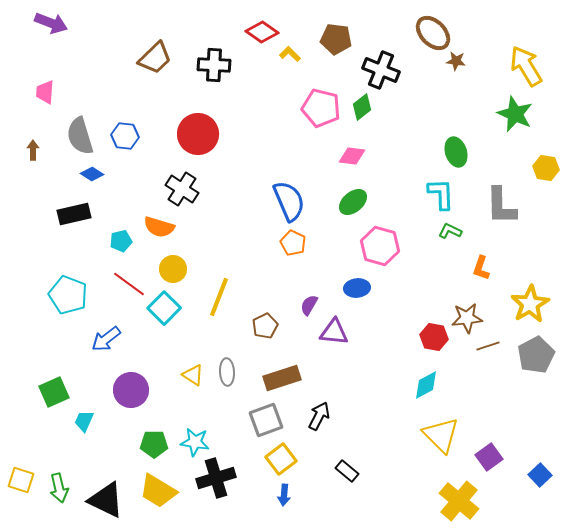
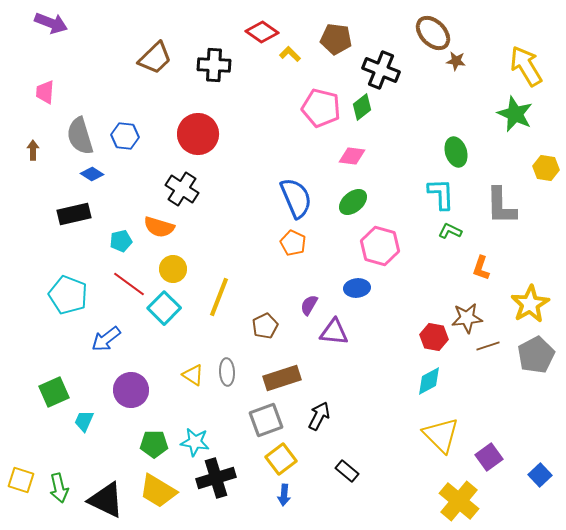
blue semicircle at (289, 201): moved 7 px right, 3 px up
cyan diamond at (426, 385): moved 3 px right, 4 px up
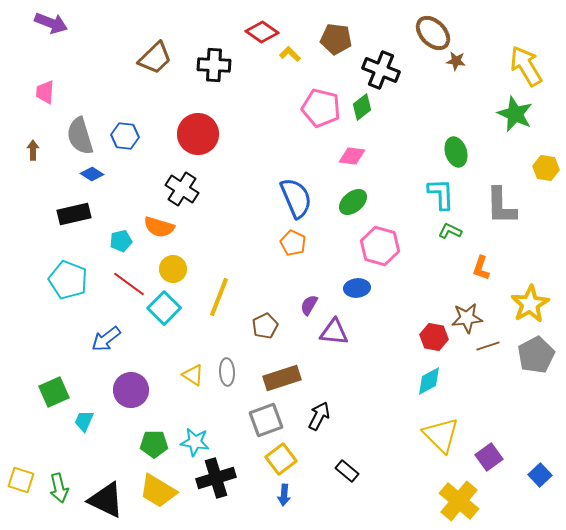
cyan pentagon at (68, 295): moved 15 px up
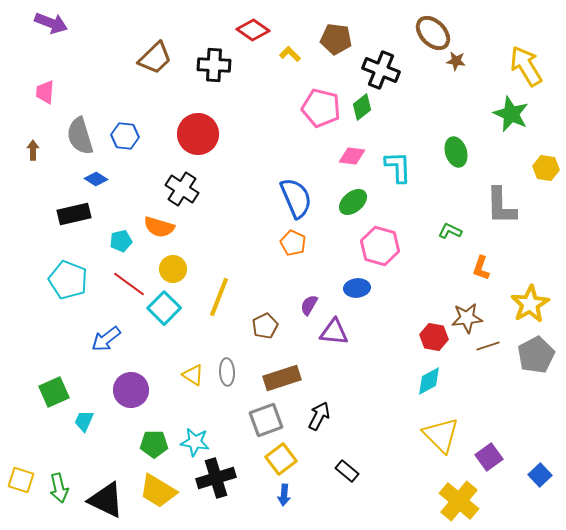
red diamond at (262, 32): moved 9 px left, 2 px up
green star at (515, 114): moved 4 px left
blue diamond at (92, 174): moved 4 px right, 5 px down
cyan L-shape at (441, 194): moved 43 px left, 27 px up
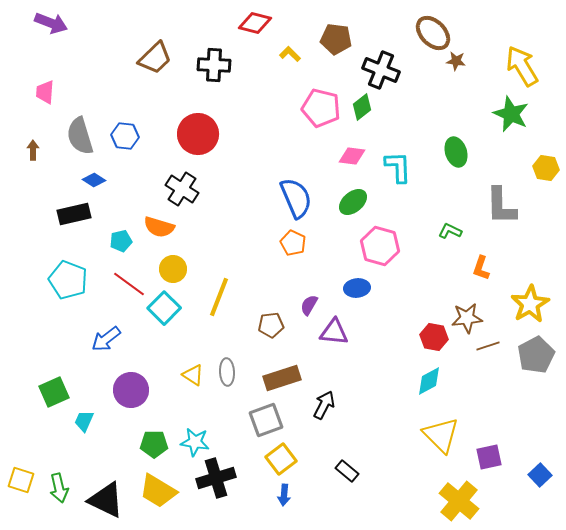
red diamond at (253, 30): moved 2 px right, 7 px up; rotated 20 degrees counterclockwise
yellow arrow at (526, 66): moved 4 px left
blue diamond at (96, 179): moved 2 px left, 1 px down
brown pentagon at (265, 326): moved 6 px right, 1 px up; rotated 20 degrees clockwise
black arrow at (319, 416): moved 5 px right, 11 px up
purple square at (489, 457): rotated 24 degrees clockwise
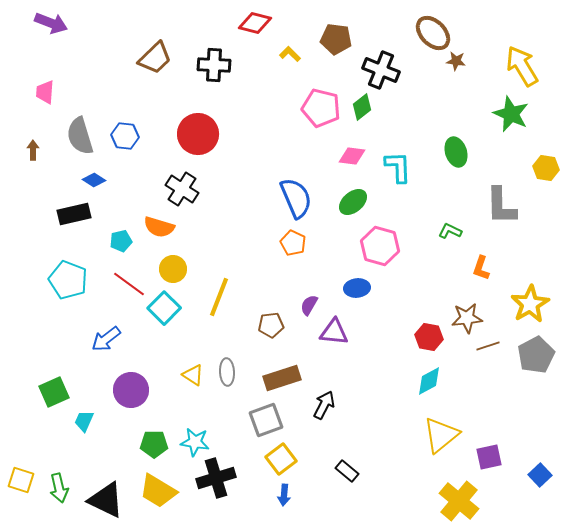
red hexagon at (434, 337): moved 5 px left
yellow triangle at (441, 435): rotated 36 degrees clockwise
